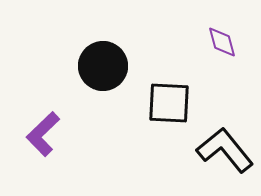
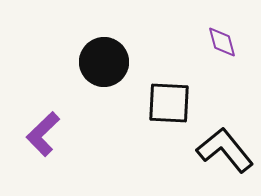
black circle: moved 1 px right, 4 px up
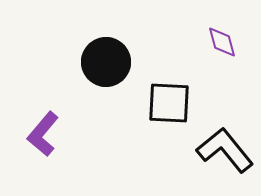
black circle: moved 2 px right
purple L-shape: rotated 6 degrees counterclockwise
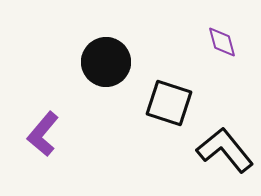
black square: rotated 15 degrees clockwise
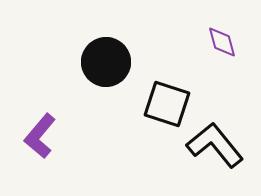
black square: moved 2 px left, 1 px down
purple L-shape: moved 3 px left, 2 px down
black L-shape: moved 10 px left, 5 px up
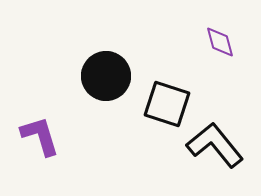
purple diamond: moved 2 px left
black circle: moved 14 px down
purple L-shape: rotated 123 degrees clockwise
